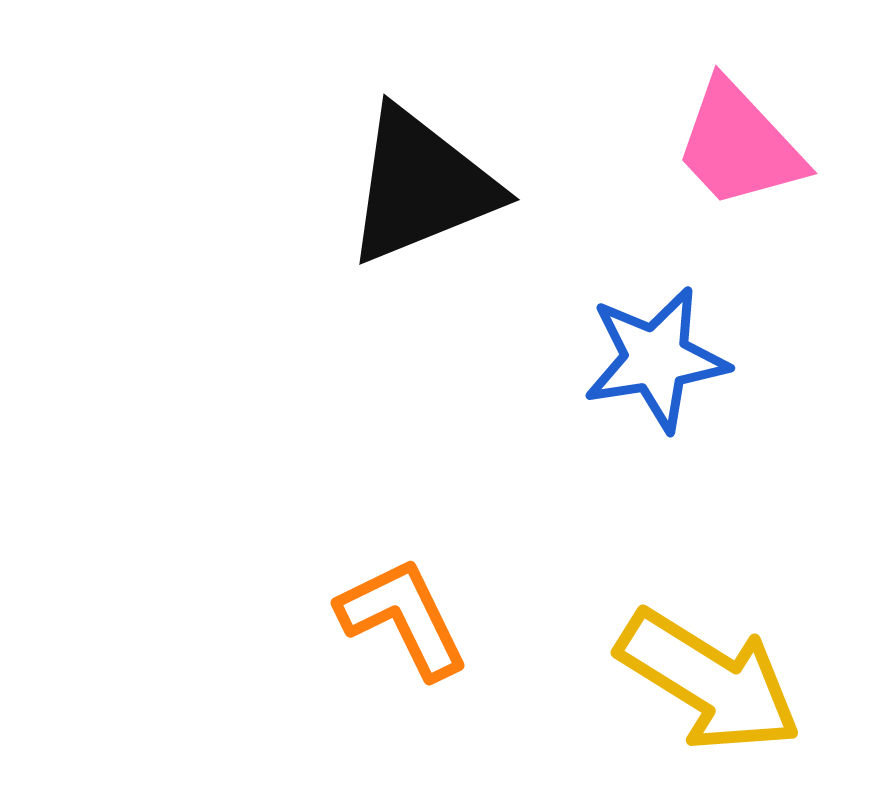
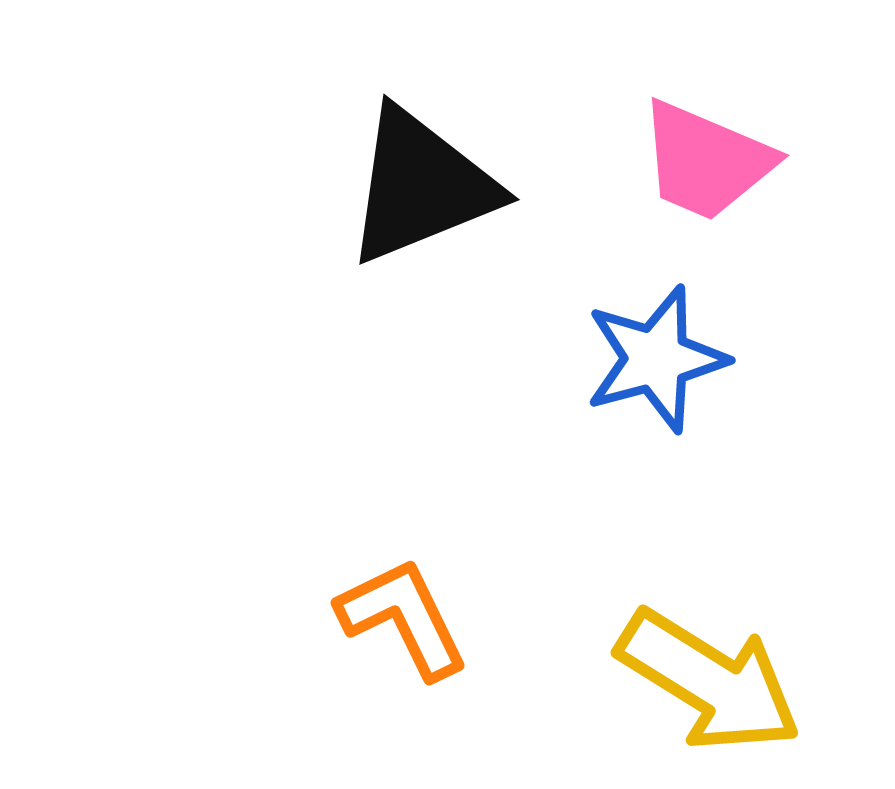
pink trapezoid: moved 33 px left, 16 px down; rotated 24 degrees counterclockwise
blue star: rotated 6 degrees counterclockwise
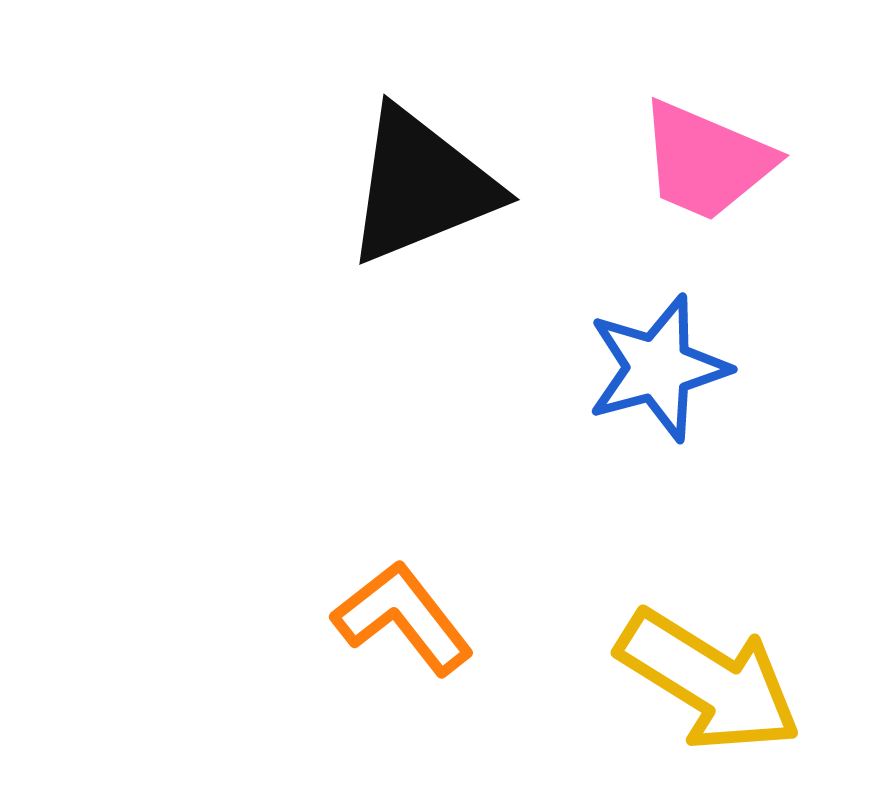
blue star: moved 2 px right, 9 px down
orange L-shape: rotated 12 degrees counterclockwise
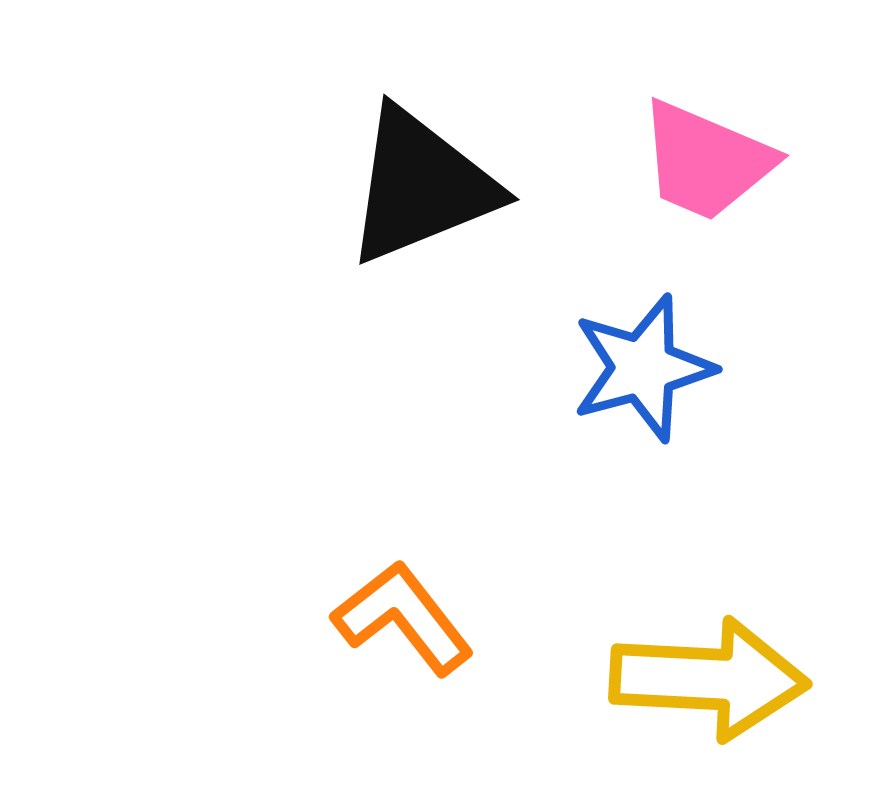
blue star: moved 15 px left
yellow arrow: moved 2 px up; rotated 29 degrees counterclockwise
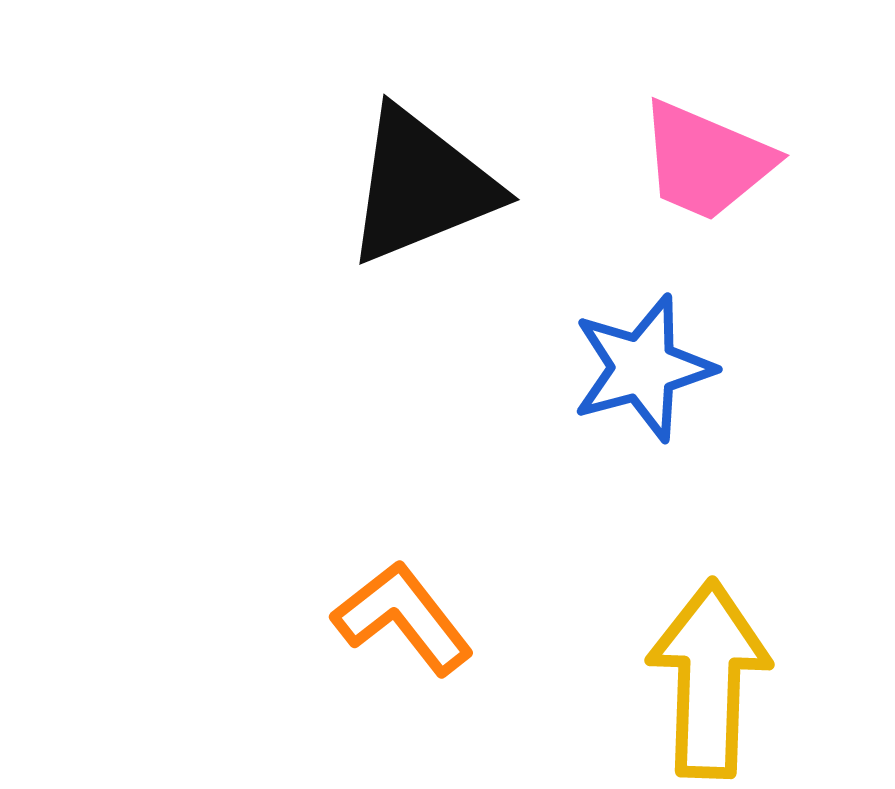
yellow arrow: rotated 91 degrees counterclockwise
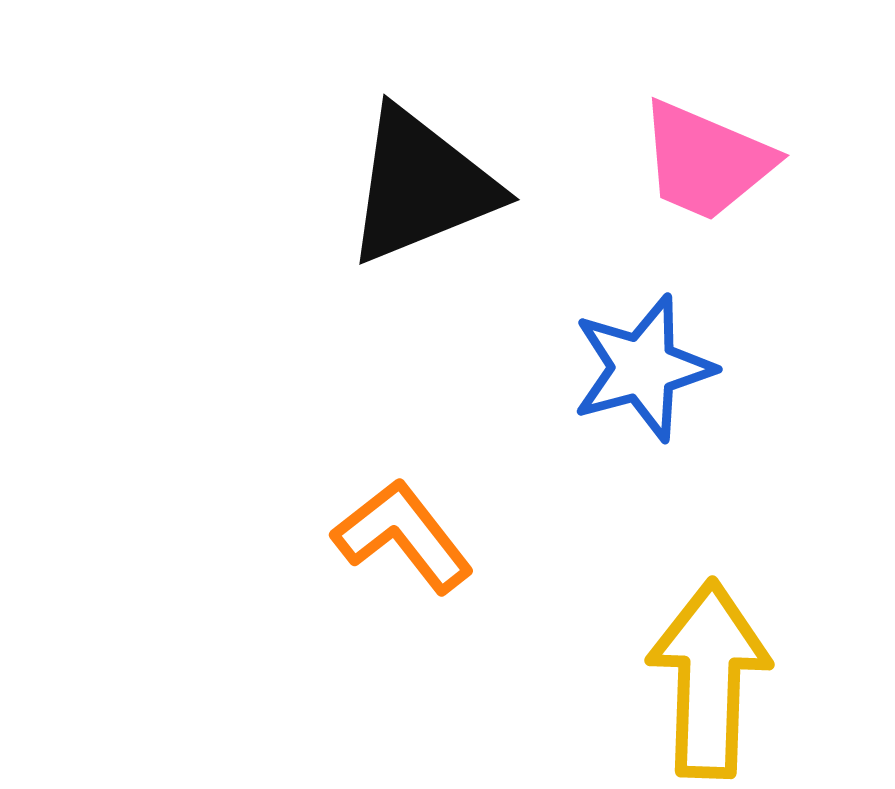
orange L-shape: moved 82 px up
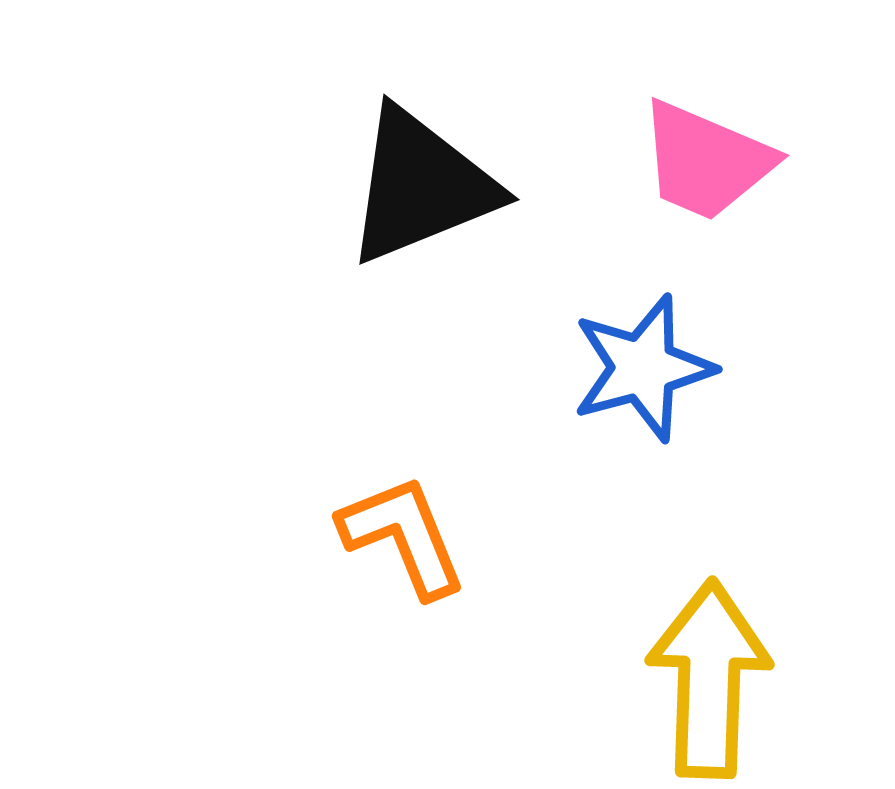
orange L-shape: rotated 16 degrees clockwise
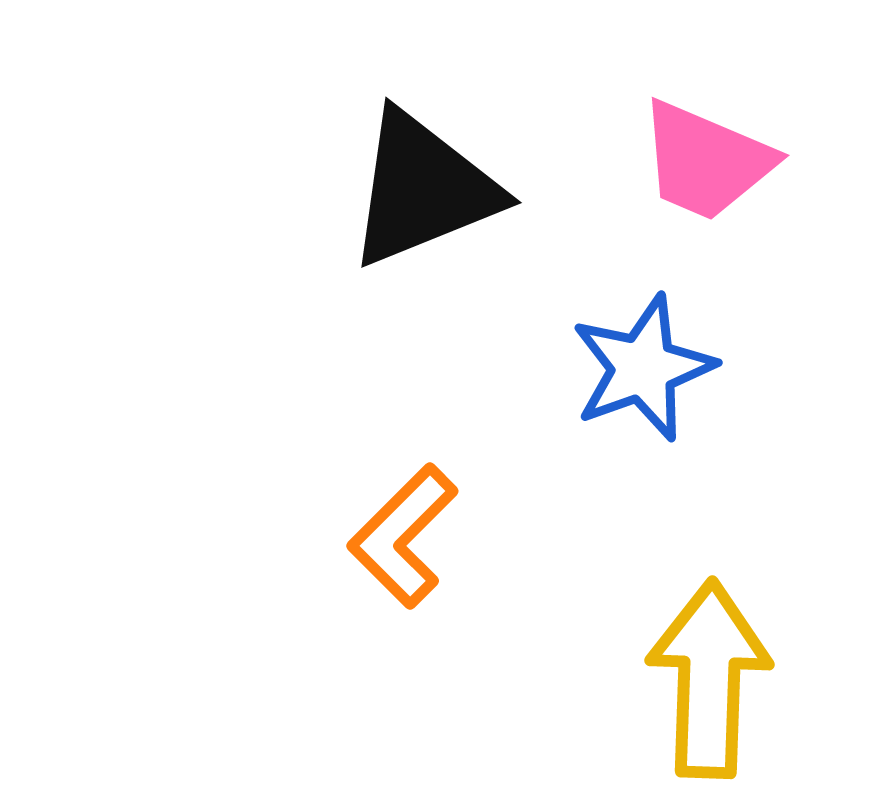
black triangle: moved 2 px right, 3 px down
blue star: rotated 5 degrees counterclockwise
orange L-shape: rotated 113 degrees counterclockwise
